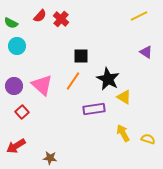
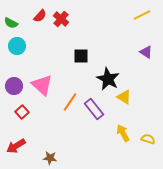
yellow line: moved 3 px right, 1 px up
orange line: moved 3 px left, 21 px down
purple rectangle: rotated 60 degrees clockwise
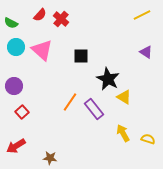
red semicircle: moved 1 px up
cyan circle: moved 1 px left, 1 px down
pink triangle: moved 35 px up
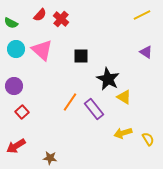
cyan circle: moved 2 px down
yellow arrow: rotated 78 degrees counterclockwise
yellow semicircle: rotated 40 degrees clockwise
